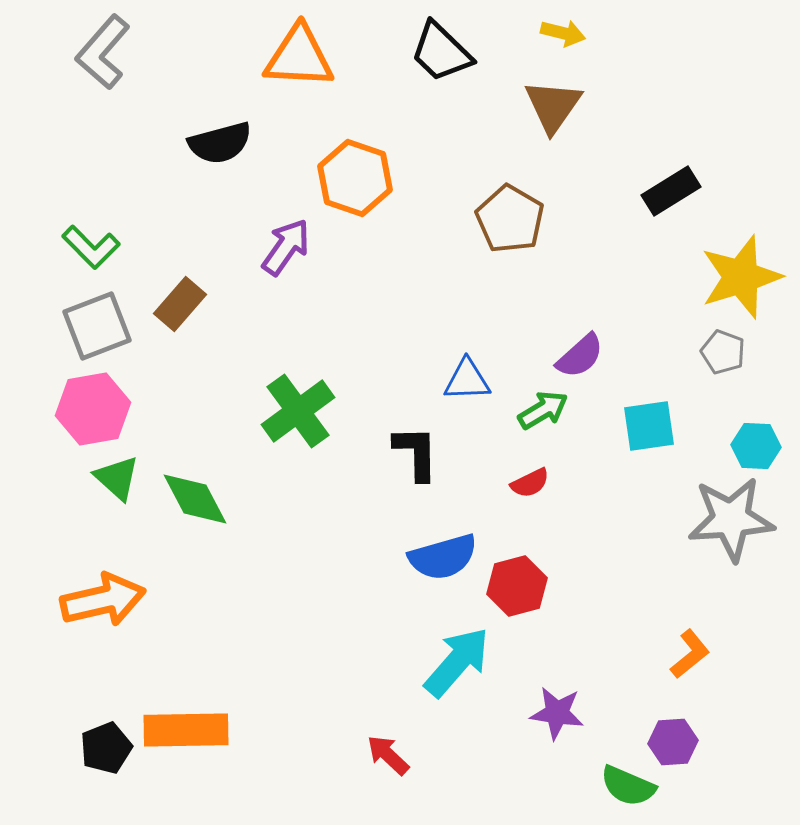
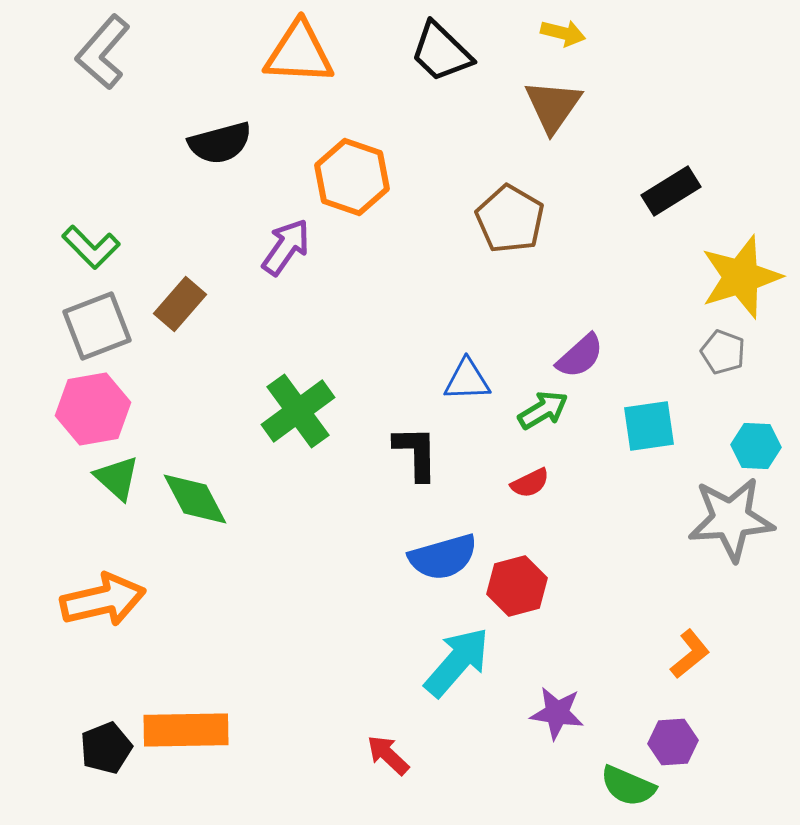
orange triangle: moved 4 px up
orange hexagon: moved 3 px left, 1 px up
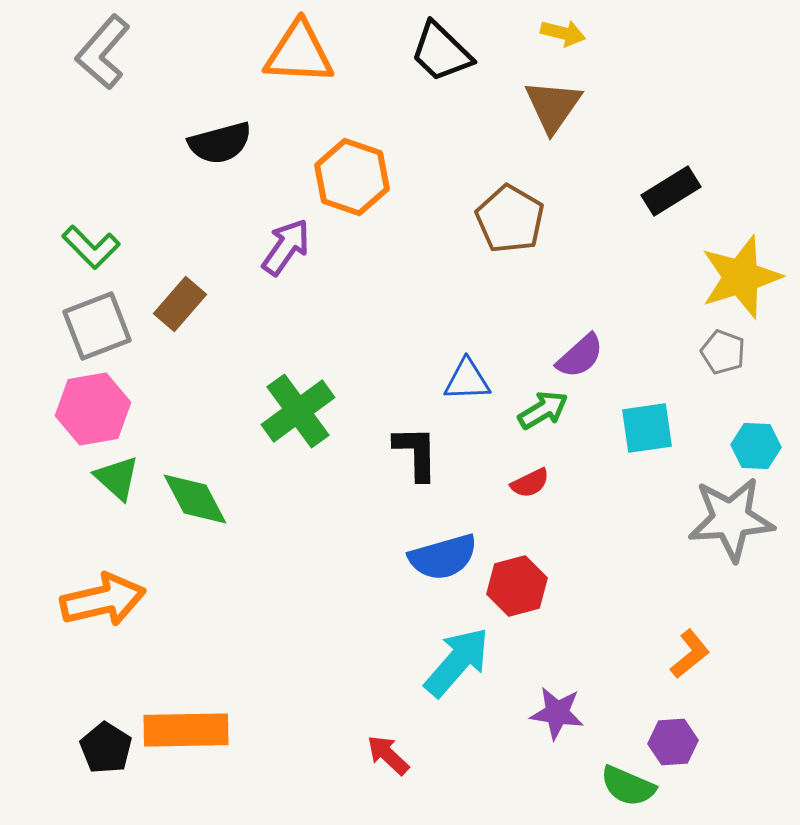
cyan square: moved 2 px left, 2 px down
black pentagon: rotated 18 degrees counterclockwise
